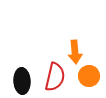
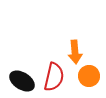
red semicircle: moved 1 px left
black ellipse: rotated 55 degrees counterclockwise
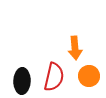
orange arrow: moved 4 px up
black ellipse: rotated 60 degrees clockwise
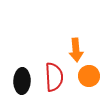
orange arrow: moved 1 px right, 2 px down
red semicircle: rotated 16 degrees counterclockwise
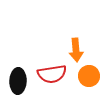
red semicircle: moved 2 px left, 3 px up; rotated 84 degrees clockwise
black ellipse: moved 4 px left
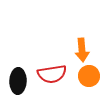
orange arrow: moved 6 px right
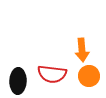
red semicircle: rotated 16 degrees clockwise
